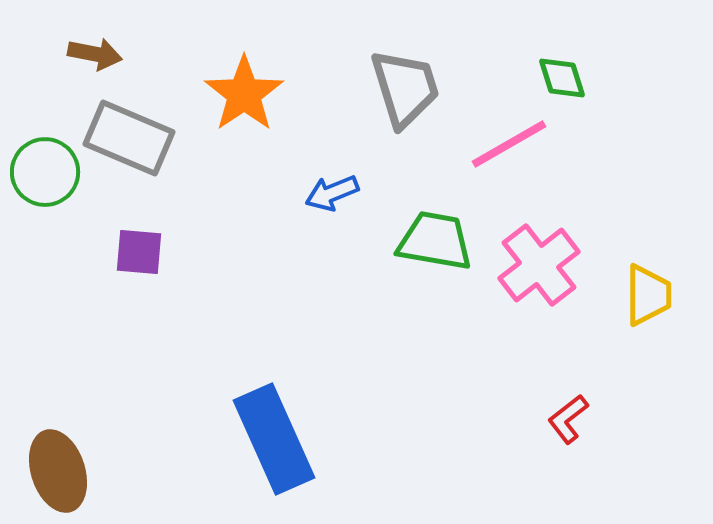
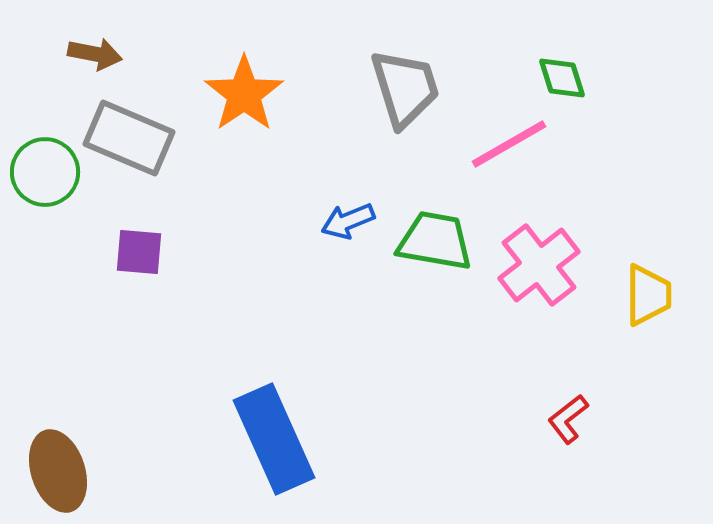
blue arrow: moved 16 px right, 28 px down
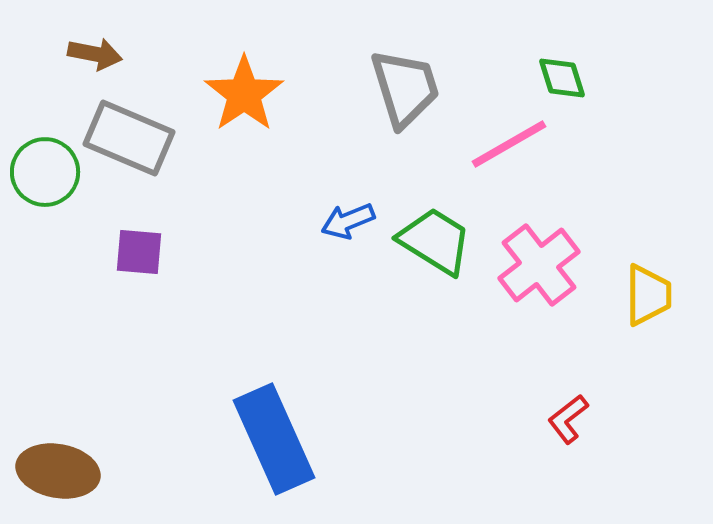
green trapezoid: rotated 22 degrees clockwise
brown ellipse: rotated 62 degrees counterclockwise
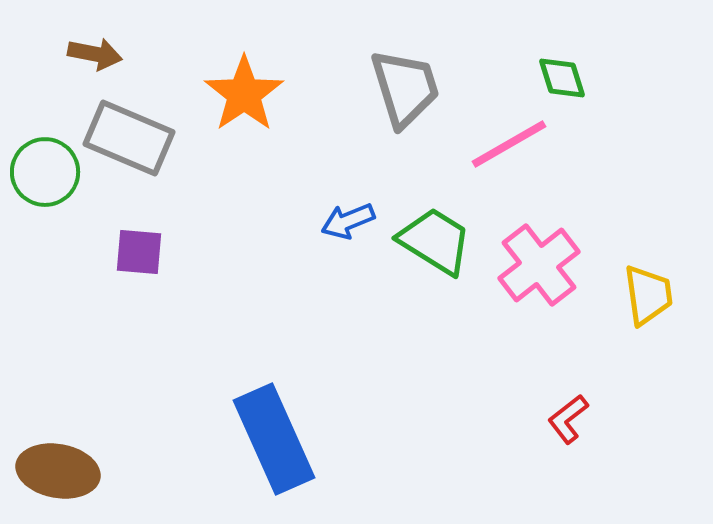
yellow trapezoid: rotated 8 degrees counterclockwise
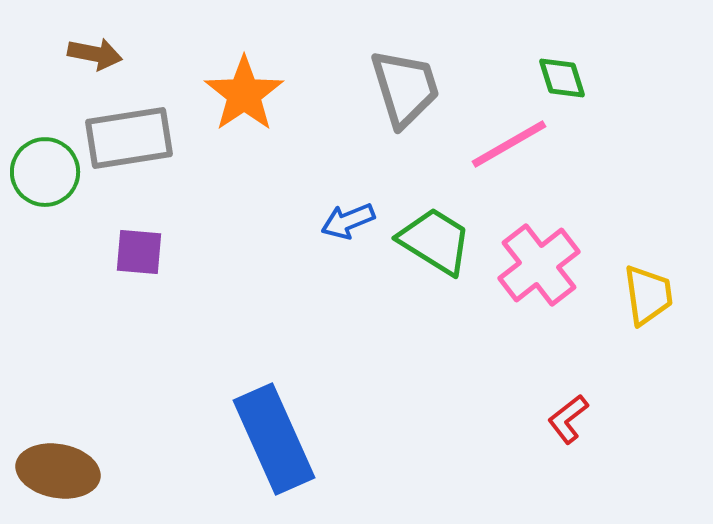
gray rectangle: rotated 32 degrees counterclockwise
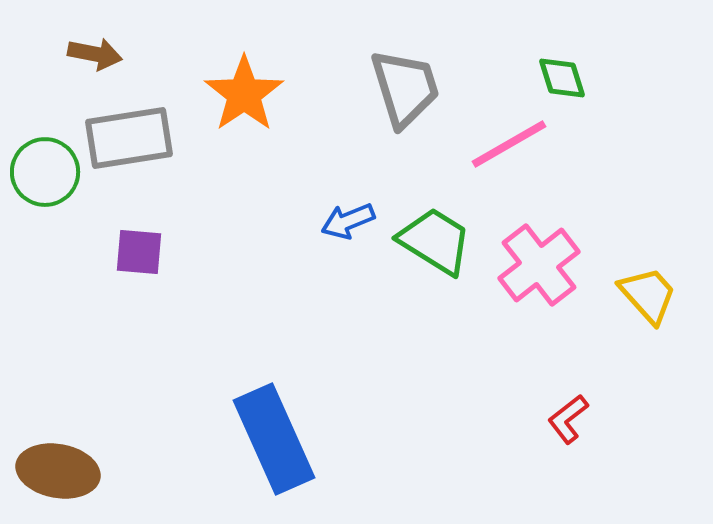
yellow trapezoid: rotated 34 degrees counterclockwise
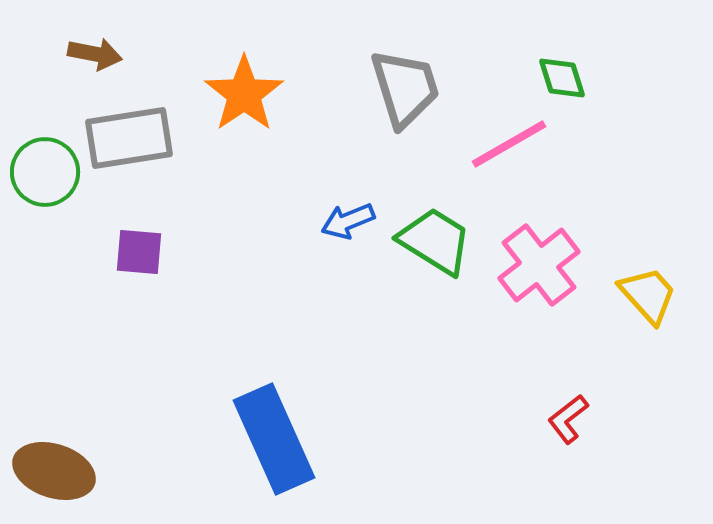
brown ellipse: moved 4 px left; rotated 8 degrees clockwise
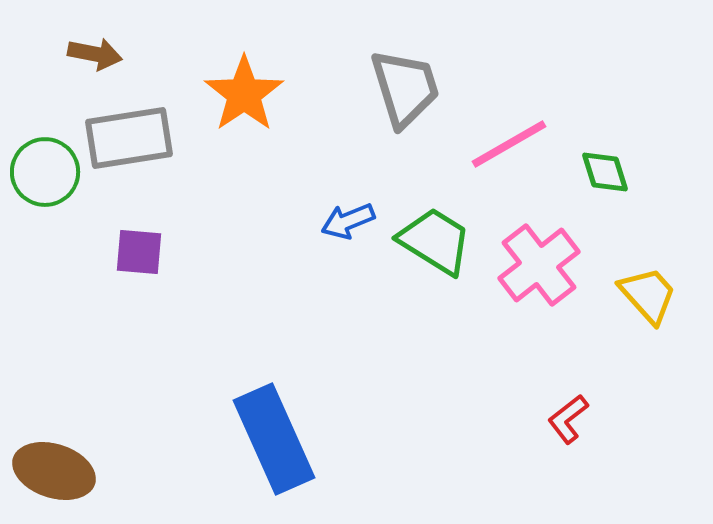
green diamond: moved 43 px right, 94 px down
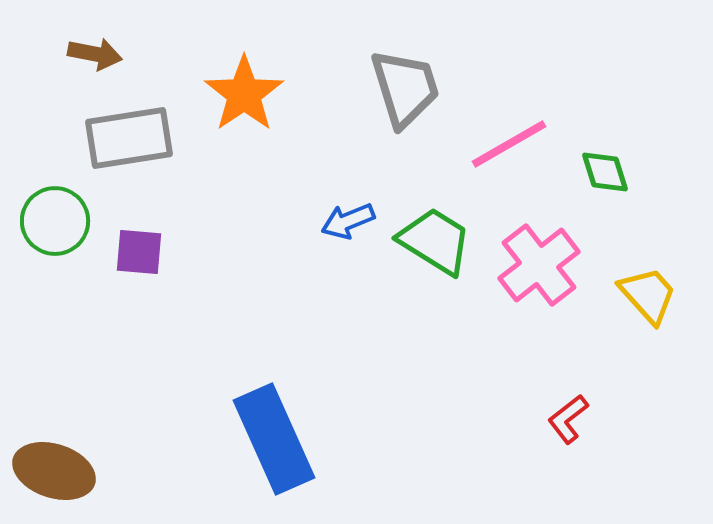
green circle: moved 10 px right, 49 px down
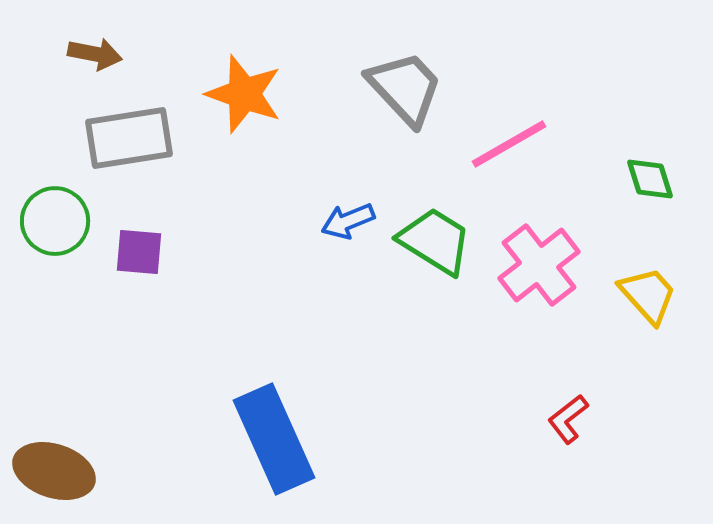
gray trapezoid: rotated 26 degrees counterclockwise
orange star: rotated 18 degrees counterclockwise
green diamond: moved 45 px right, 7 px down
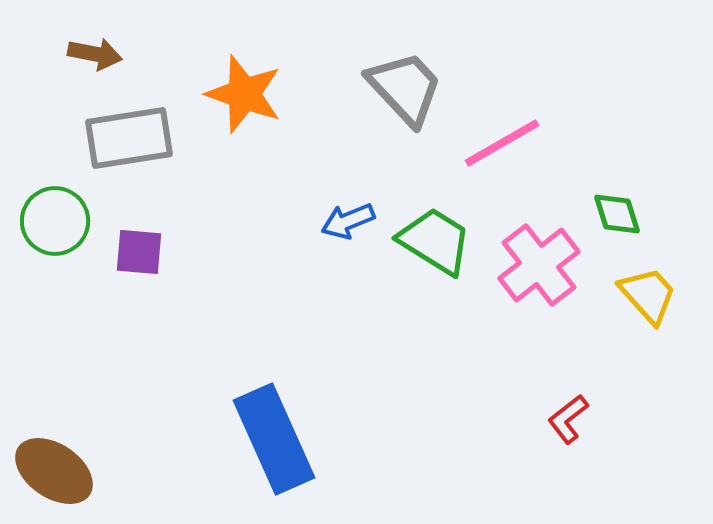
pink line: moved 7 px left, 1 px up
green diamond: moved 33 px left, 35 px down
brown ellipse: rotated 16 degrees clockwise
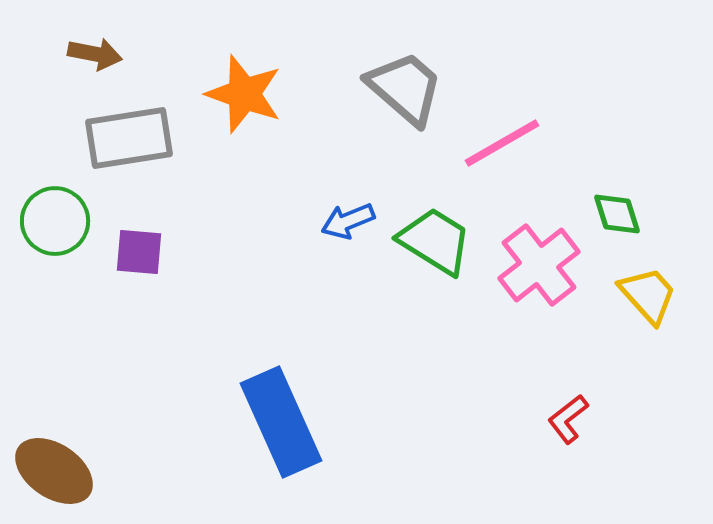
gray trapezoid: rotated 6 degrees counterclockwise
blue rectangle: moved 7 px right, 17 px up
